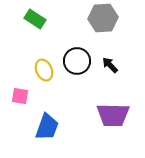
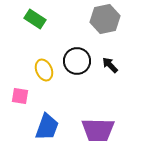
gray hexagon: moved 2 px right, 1 px down; rotated 8 degrees counterclockwise
purple trapezoid: moved 15 px left, 15 px down
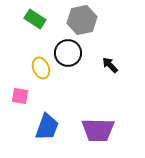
gray hexagon: moved 23 px left, 1 px down
black circle: moved 9 px left, 8 px up
yellow ellipse: moved 3 px left, 2 px up
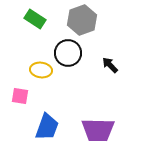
gray hexagon: rotated 8 degrees counterclockwise
yellow ellipse: moved 2 px down; rotated 60 degrees counterclockwise
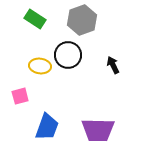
black circle: moved 2 px down
black arrow: moved 3 px right; rotated 18 degrees clockwise
yellow ellipse: moved 1 px left, 4 px up
pink square: rotated 24 degrees counterclockwise
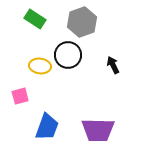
gray hexagon: moved 2 px down
